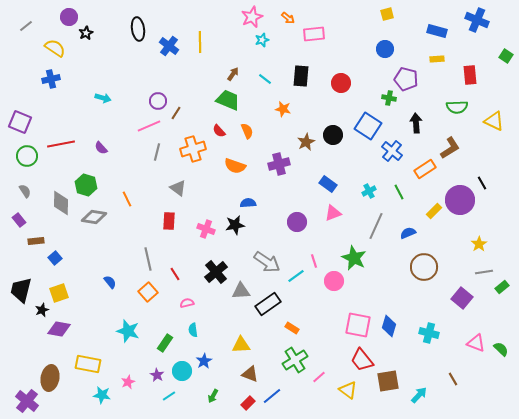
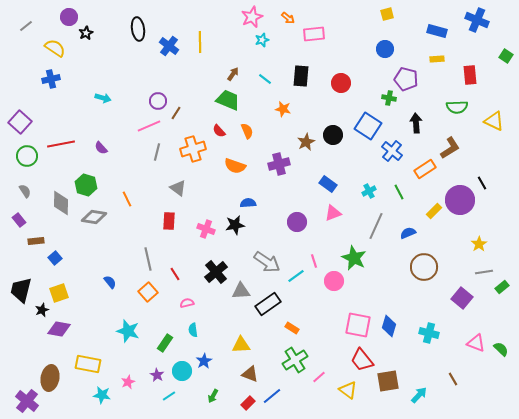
purple square at (20, 122): rotated 20 degrees clockwise
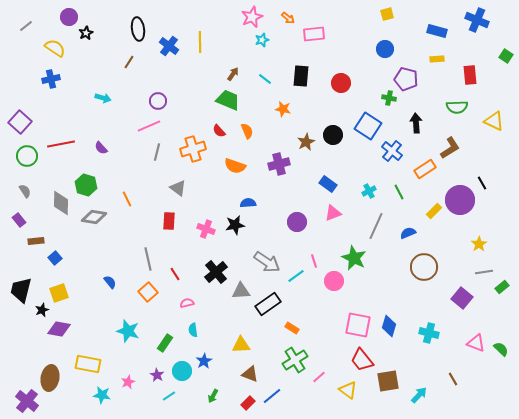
brown line at (176, 113): moved 47 px left, 51 px up
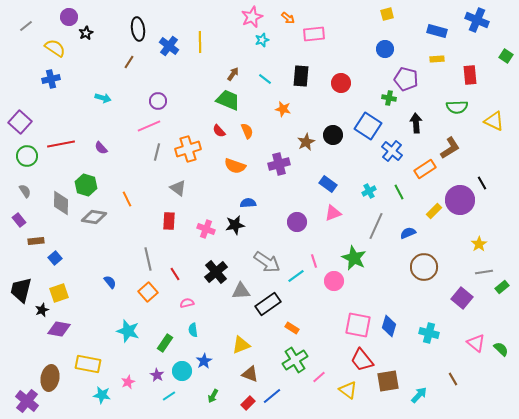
orange cross at (193, 149): moved 5 px left
pink triangle at (476, 343): rotated 18 degrees clockwise
yellow triangle at (241, 345): rotated 18 degrees counterclockwise
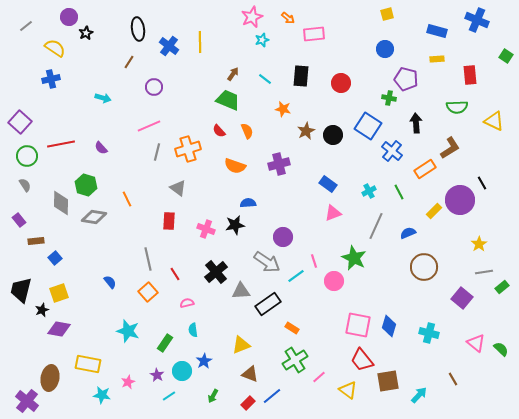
purple circle at (158, 101): moved 4 px left, 14 px up
brown star at (306, 142): moved 11 px up
gray semicircle at (25, 191): moved 6 px up
purple circle at (297, 222): moved 14 px left, 15 px down
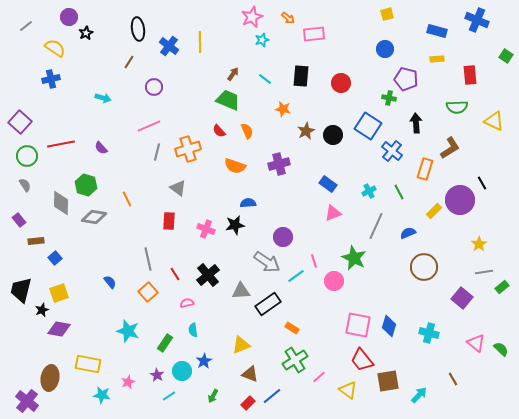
orange rectangle at (425, 169): rotated 40 degrees counterclockwise
black cross at (216, 272): moved 8 px left, 3 px down
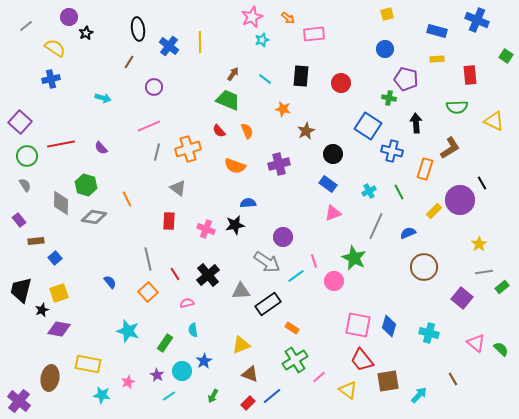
black circle at (333, 135): moved 19 px down
blue cross at (392, 151): rotated 25 degrees counterclockwise
purple cross at (27, 401): moved 8 px left
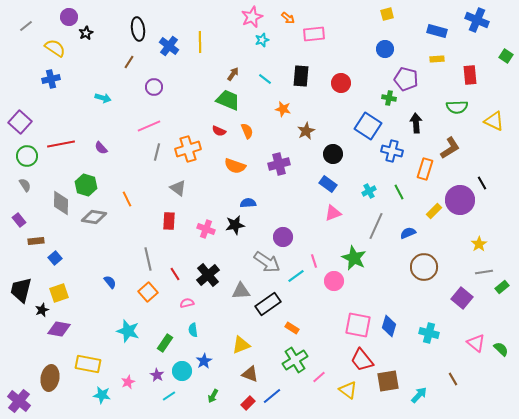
red semicircle at (219, 131): rotated 24 degrees counterclockwise
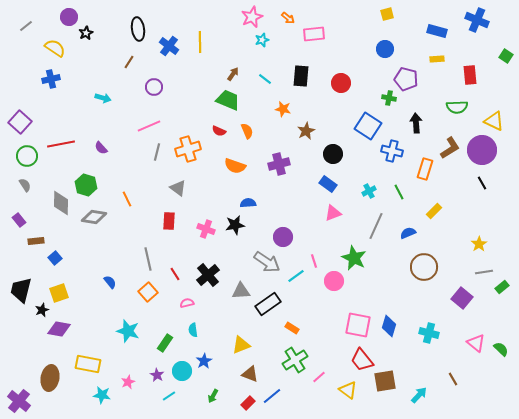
purple circle at (460, 200): moved 22 px right, 50 px up
brown square at (388, 381): moved 3 px left
